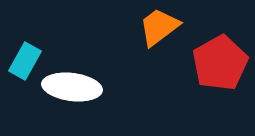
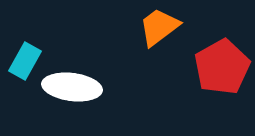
red pentagon: moved 2 px right, 4 px down
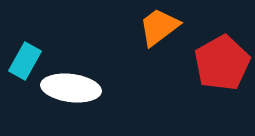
red pentagon: moved 4 px up
white ellipse: moved 1 px left, 1 px down
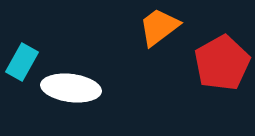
cyan rectangle: moved 3 px left, 1 px down
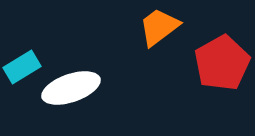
cyan rectangle: moved 5 px down; rotated 30 degrees clockwise
white ellipse: rotated 26 degrees counterclockwise
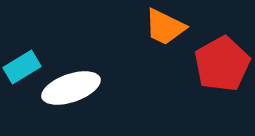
orange trapezoid: moved 6 px right; rotated 117 degrees counterclockwise
red pentagon: moved 1 px down
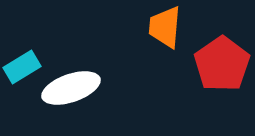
orange trapezoid: rotated 69 degrees clockwise
red pentagon: rotated 6 degrees counterclockwise
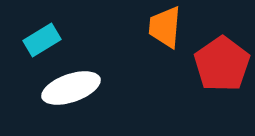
cyan rectangle: moved 20 px right, 27 px up
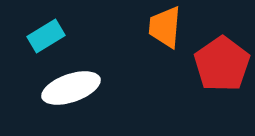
cyan rectangle: moved 4 px right, 4 px up
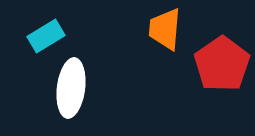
orange trapezoid: moved 2 px down
white ellipse: rotated 64 degrees counterclockwise
